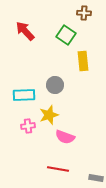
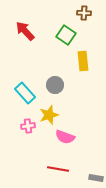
cyan rectangle: moved 1 px right, 2 px up; rotated 50 degrees clockwise
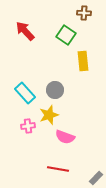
gray circle: moved 5 px down
gray rectangle: rotated 56 degrees counterclockwise
